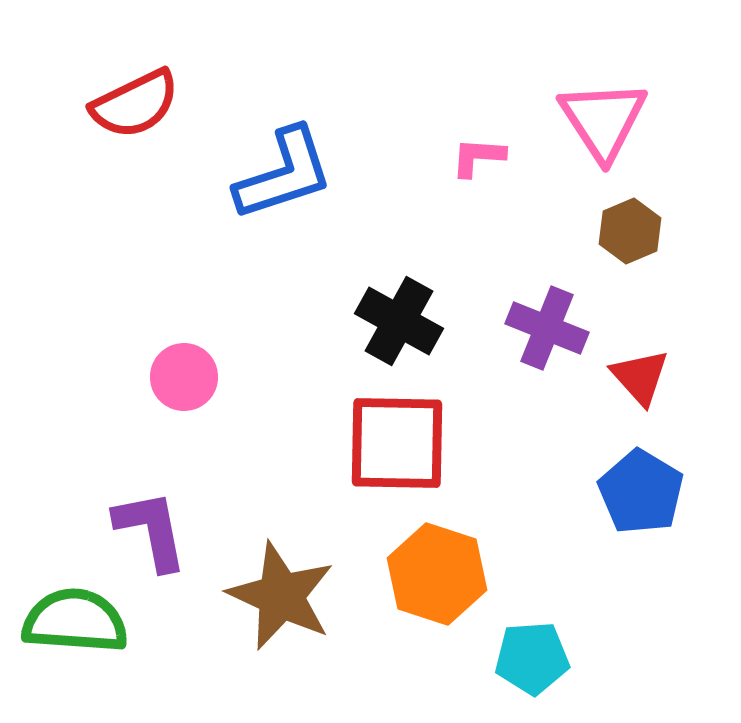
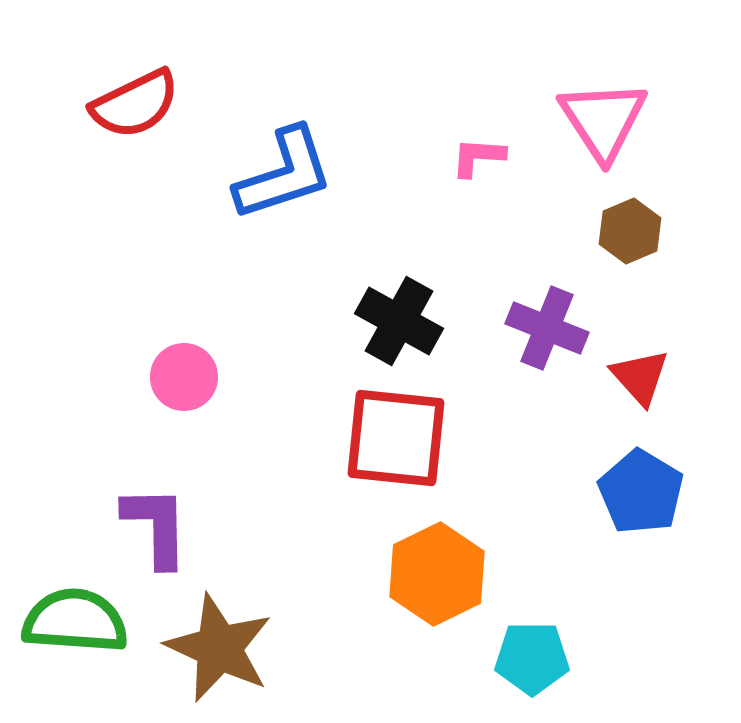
red square: moved 1 px left, 5 px up; rotated 5 degrees clockwise
purple L-shape: moved 5 px right, 4 px up; rotated 10 degrees clockwise
orange hexagon: rotated 16 degrees clockwise
brown star: moved 62 px left, 52 px down
cyan pentagon: rotated 4 degrees clockwise
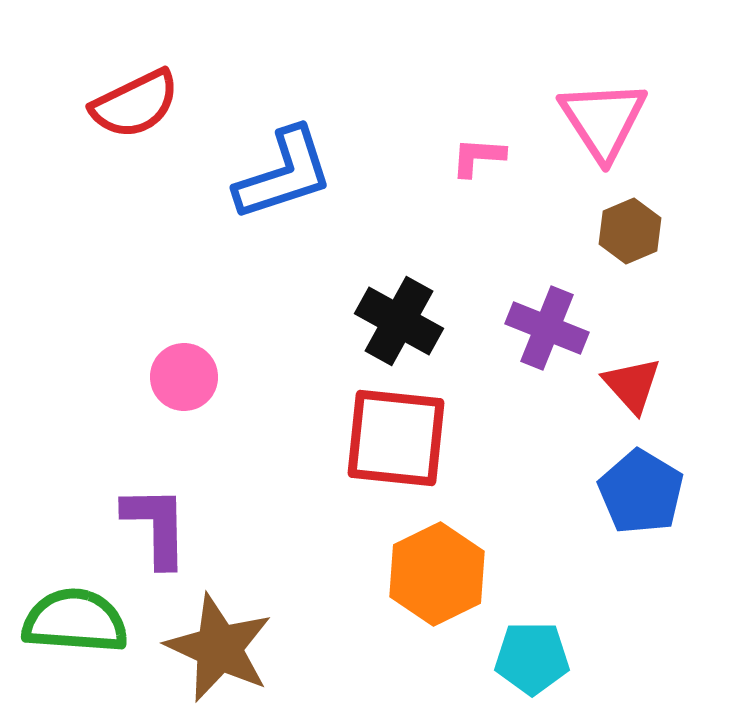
red triangle: moved 8 px left, 8 px down
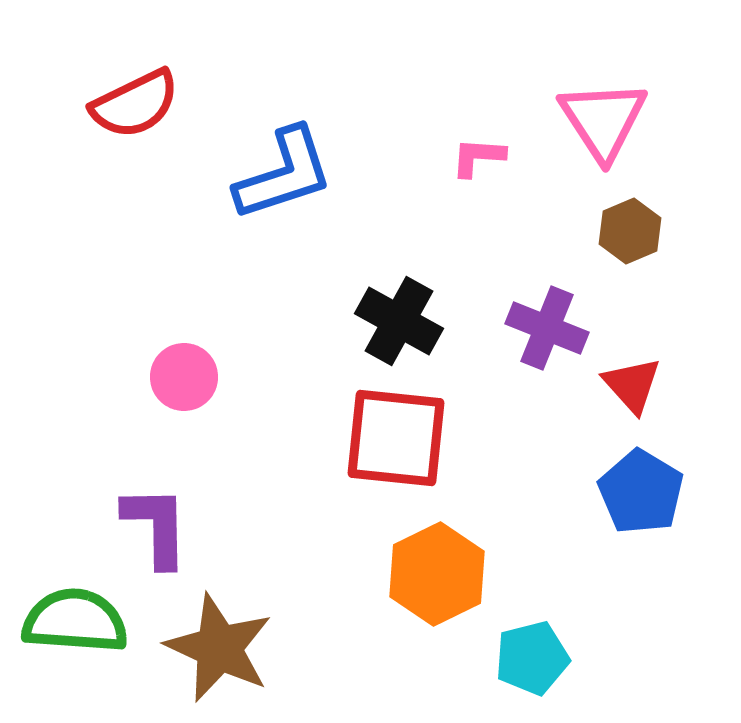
cyan pentagon: rotated 14 degrees counterclockwise
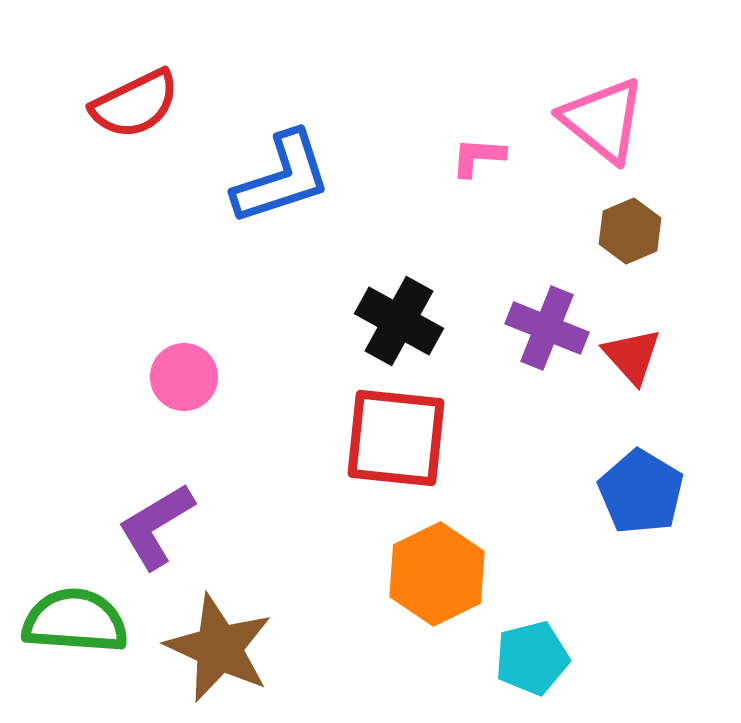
pink triangle: rotated 18 degrees counterclockwise
blue L-shape: moved 2 px left, 4 px down
red triangle: moved 29 px up
purple L-shape: rotated 120 degrees counterclockwise
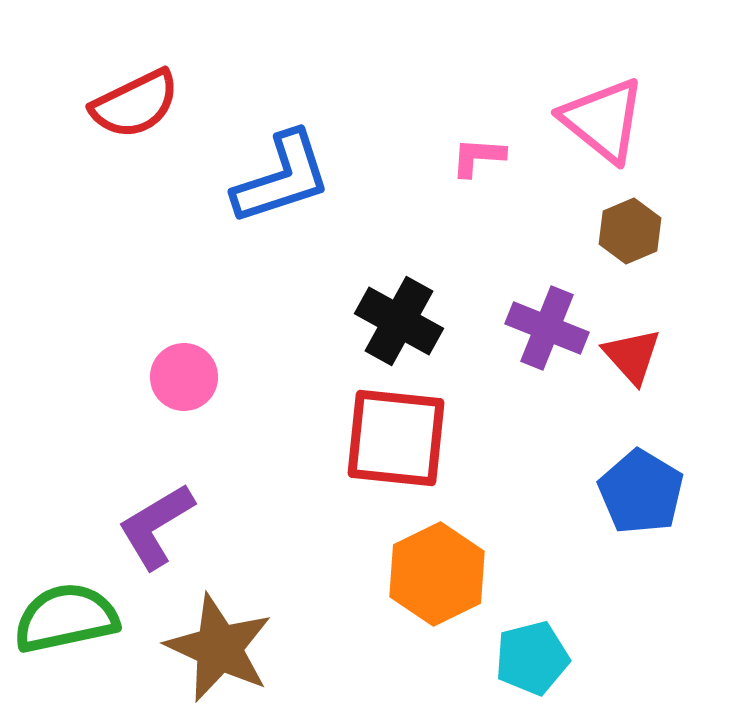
green semicircle: moved 9 px left, 3 px up; rotated 16 degrees counterclockwise
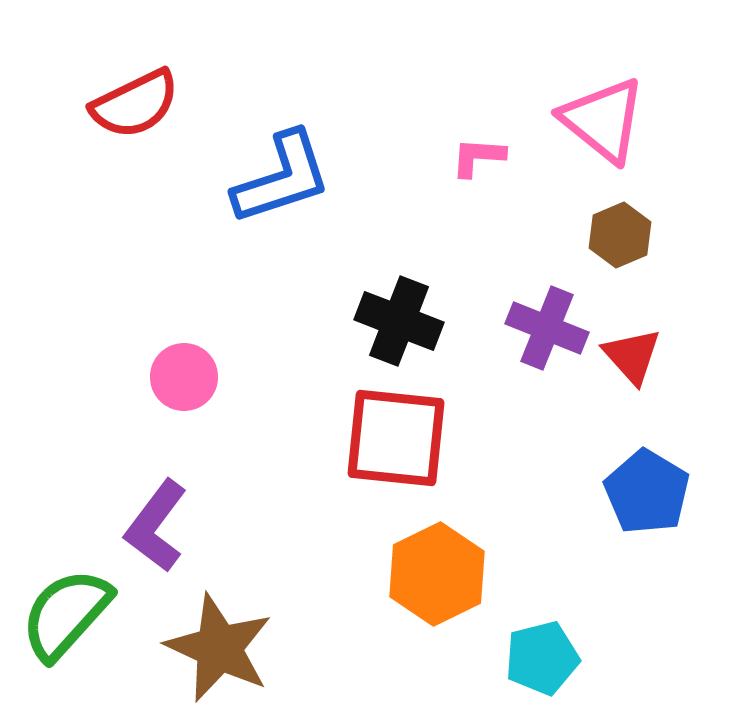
brown hexagon: moved 10 px left, 4 px down
black cross: rotated 8 degrees counterclockwise
blue pentagon: moved 6 px right
purple L-shape: rotated 22 degrees counterclockwise
green semicircle: moved 4 px up; rotated 36 degrees counterclockwise
cyan pentagon: moved 10 px right
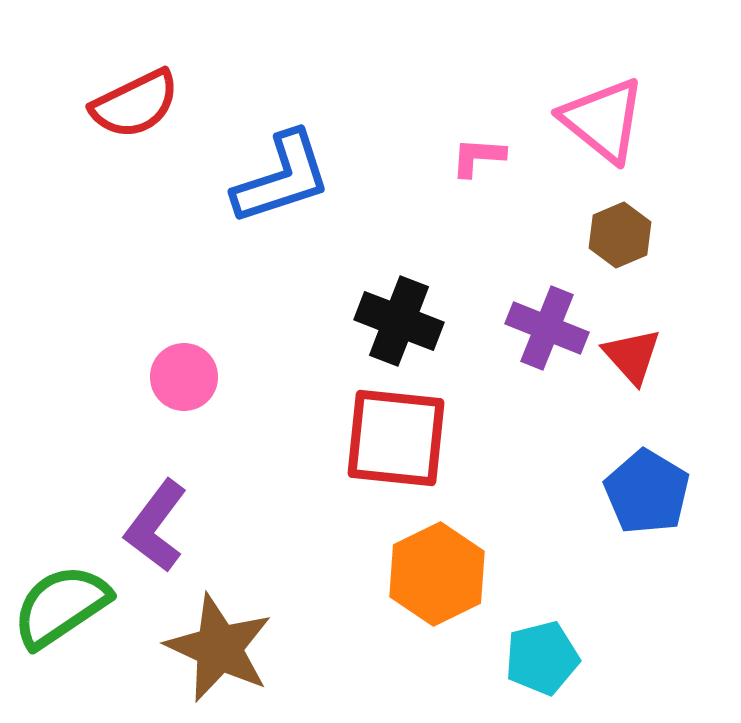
green semicircle: moved 5 px left, 8 px up; rotated 14 degrees clockwise
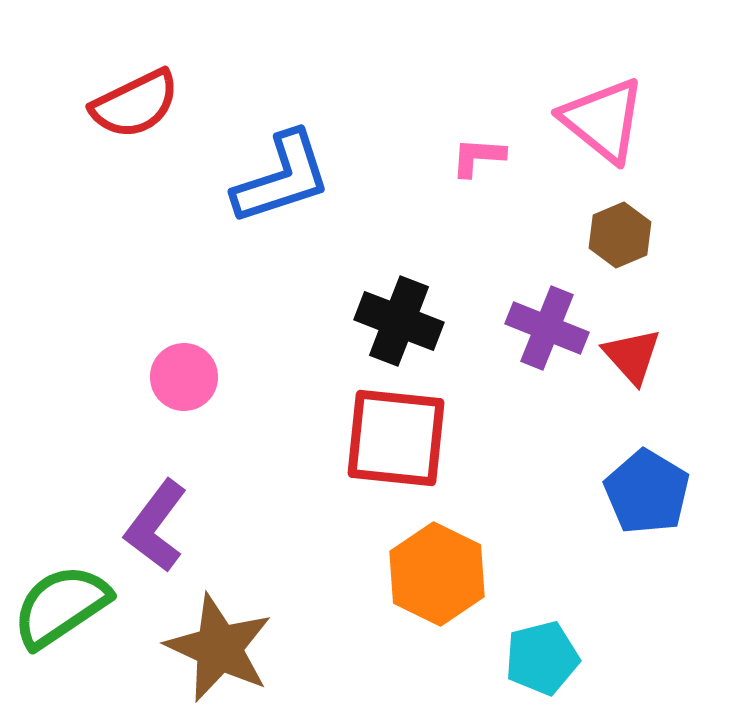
orange hexagon: rotated 8 degrees counterclockwise
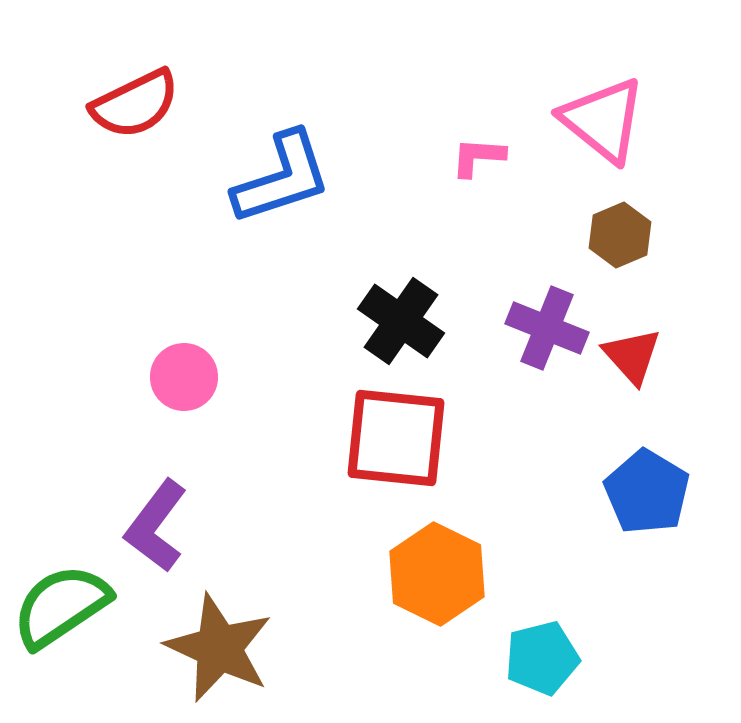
black cross: moved 2 px right; rotated 14 degrees clockwise
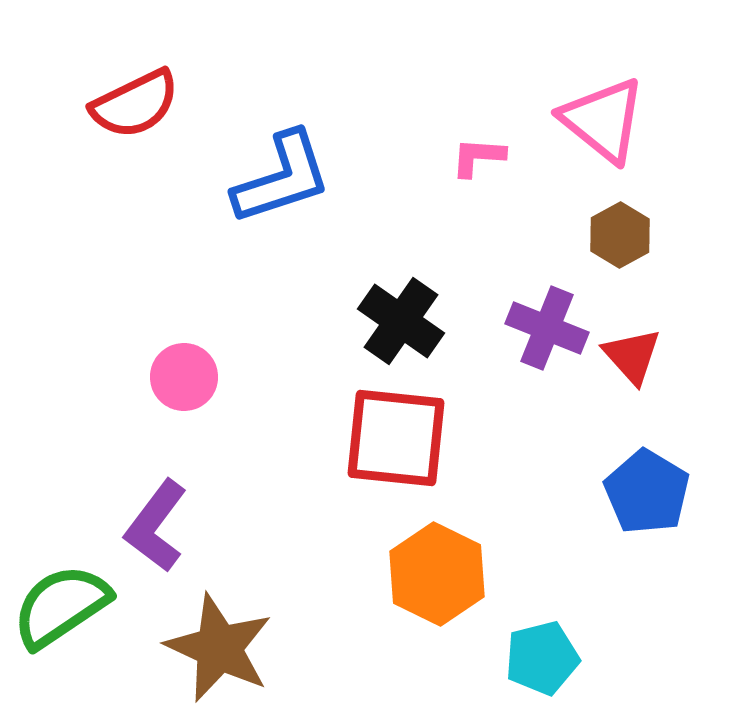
brown hexagon: rotated 6 degrees counterclockwise
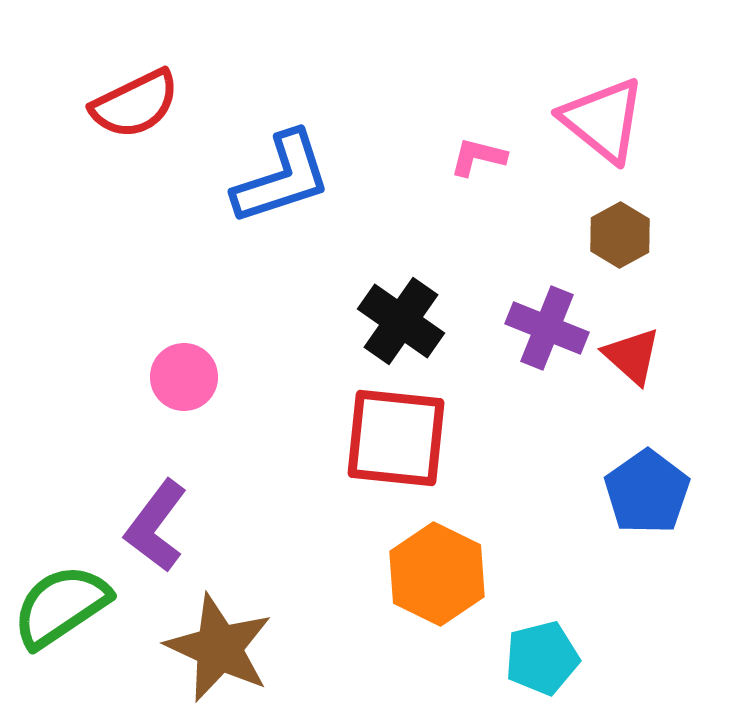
pink L-shape: rotated 10 degrees clockwise
red triangle: rotated 6 degrees counterclockwise
blue pentagon: rotated 6 degrees clockwise
